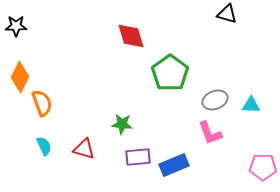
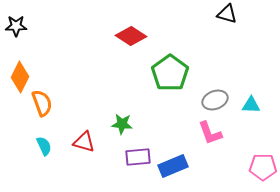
red diamond: rotated 40 degrees counterclockwise
red triangle: moved 7 px up
blue rectangle: moved 1 px left, 1 px down
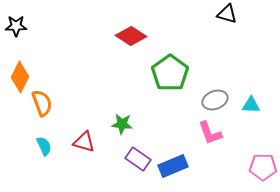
purple rectangle: moved 2 px down; rotated 40 degrees clockwise
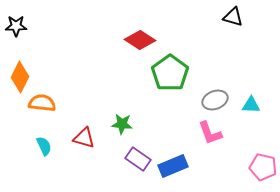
black triangle: moved 6 px right, 3 px down
red diamond: moved 9 px right, 4 px down
orange semicircle: rotated 64 degrees counterclockwise
red triangle: moved 4 px up
pink pentagon: rotated 12 degrees clockwise
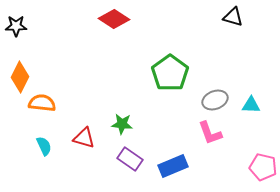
red diamond: moved 26 px left, 21 px up
purple rectangle: moved 8 px left
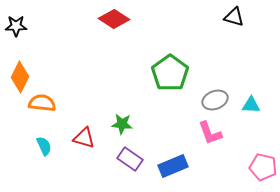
black triangle: moved 1 px right
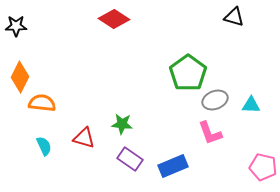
green pentagon: moved 18 px right
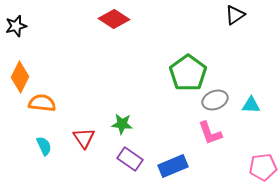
black triangle: moved 1 px right, 2 px up; rotated 50 degrees counterclockwise
black star: rotated 15 degrees counterclockwise
red triangle: rotated 40 degrees clockwise
pink pentagon: rotated 20 degrees counterclockwise
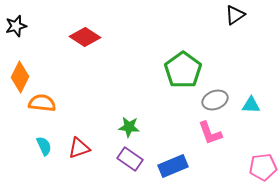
red diamond: moved 29 px left, 18 px down
green pentagon: moved 5 px left, 3 px up
green star: moved 7 px right, 3 px down
red triangle: moved 5 px left, 10 px down; rotated 45 degrees clockwise
